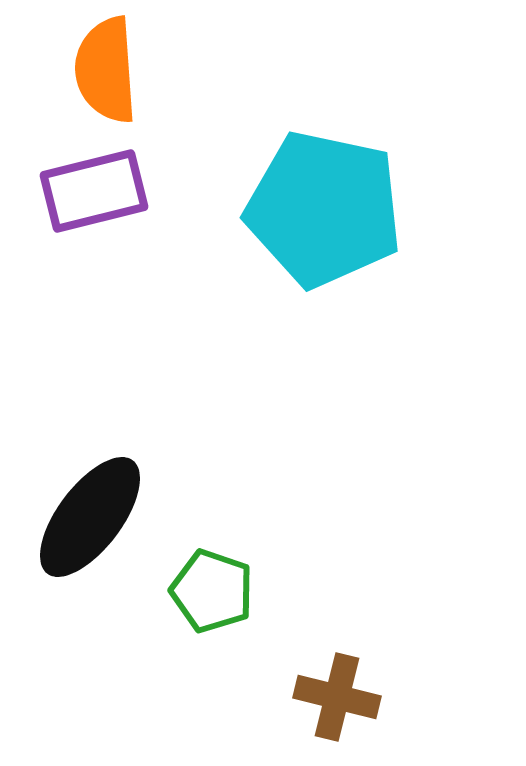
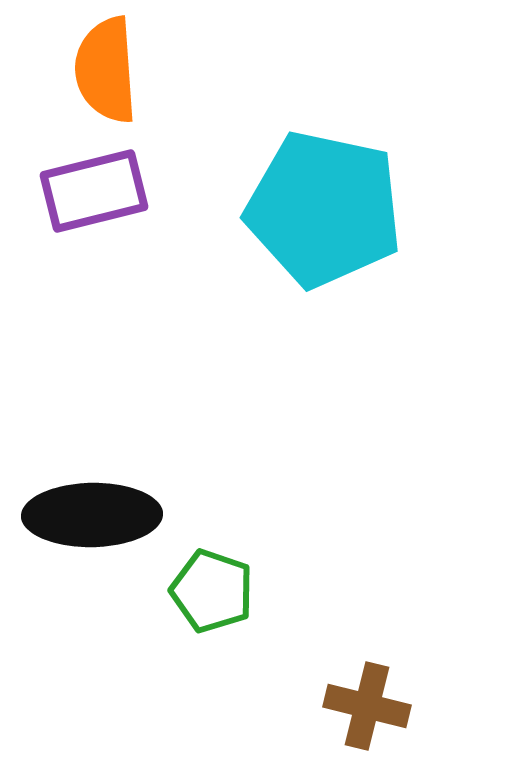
black ellipse: moved 2 px right, 2 px up; rotated 52 degrees clockwise
brown cross: moved 30 px right, 9 px down
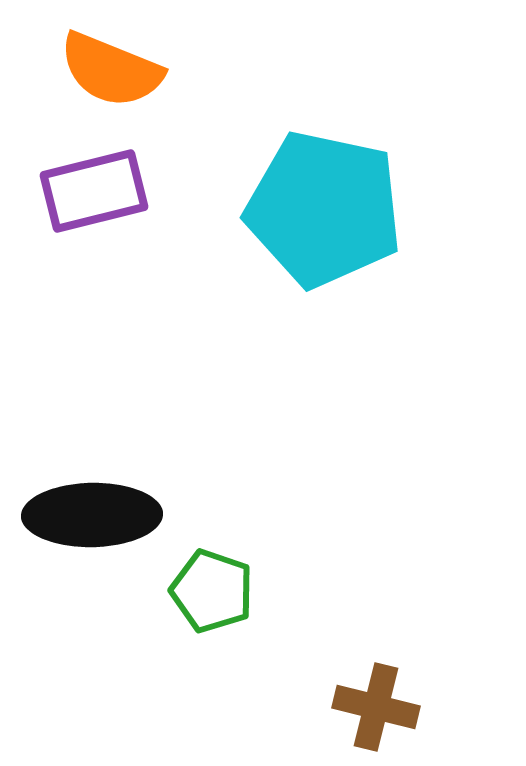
orange semicircle: moved 5 px right; rotated 64 degrees counterclockwise
brown cross: moved 9 px right, 1 px down
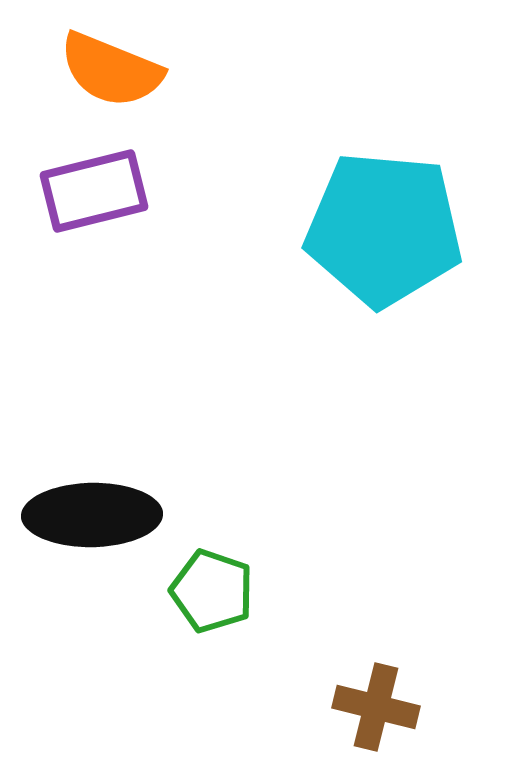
cyan pentagon: moved 60 px right, 20 px down; rotated 7 degrees counterclockwise
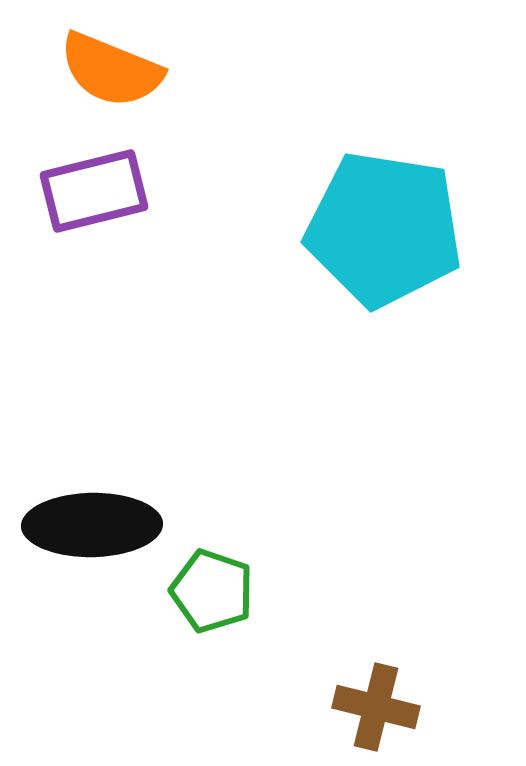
cyan pentagon: rotated 4 degrees clockwise
black ellipse: moved 10 px down
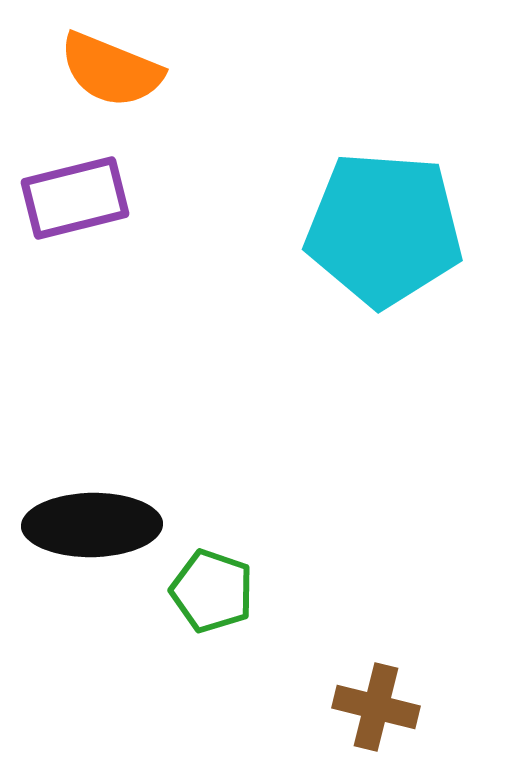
purple rectangle: moved 19 px left, 7 px down
cyan pentagon: rotated 5 degrees counterclockwise
